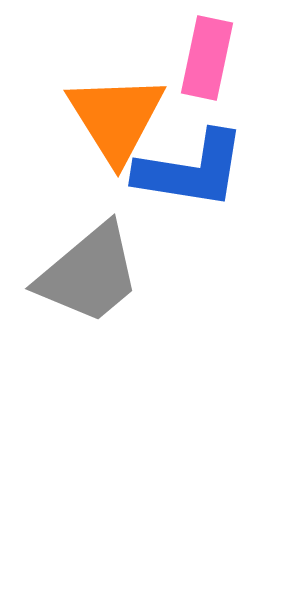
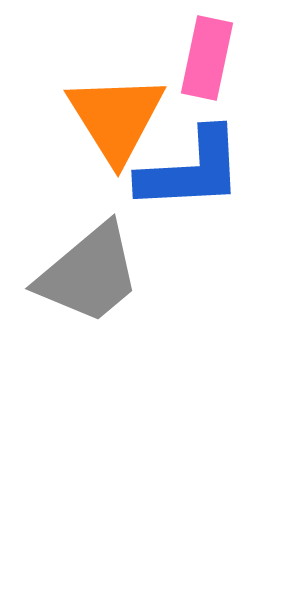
blue L-shape: rotated 12 degrees counterclockwise
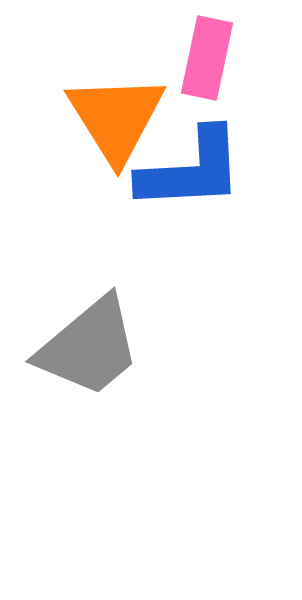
gray trapezoid: moved 73 px down
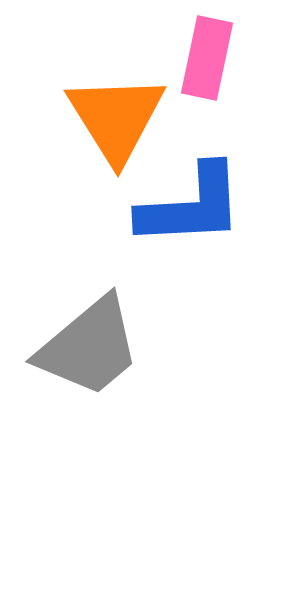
blue L-shape: moved 36 px down
